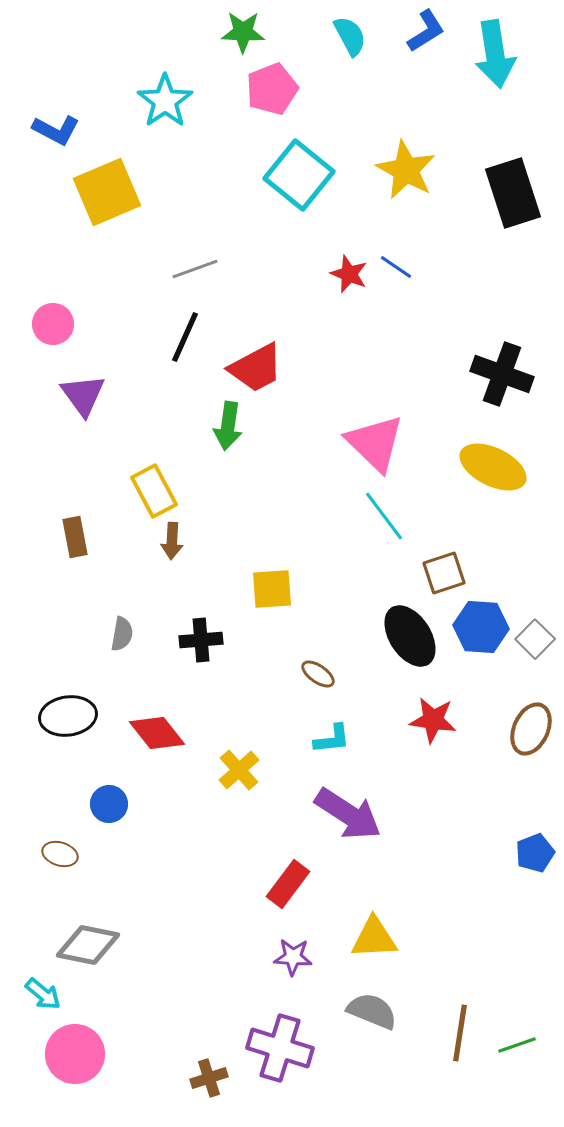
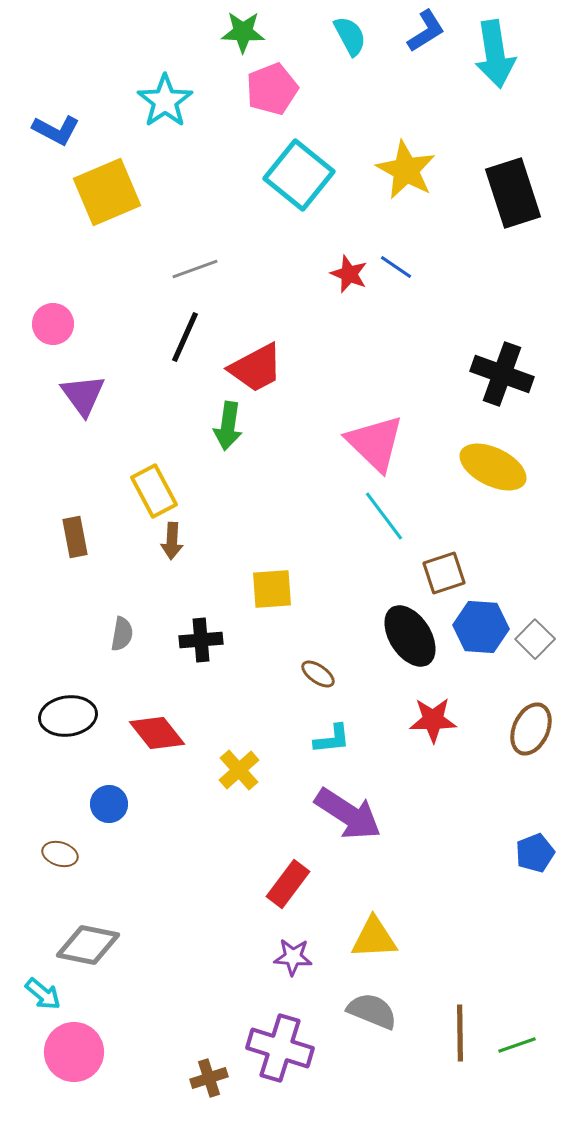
red star at (433, 720): rotated 9 degrees counterclockwise
brown line at (460, 1033): rotated 10 degrees counterclockwise
pink circle at (75, 1054): moved 1 px left, 2 px up
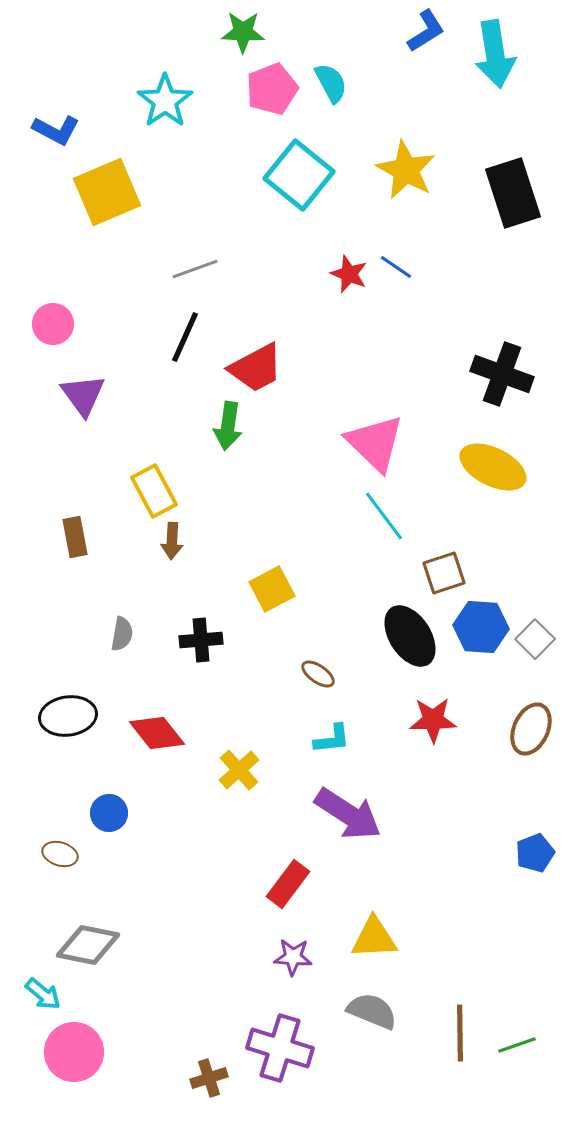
cyan semicircle at (350, 36): moved 19 px left, 47 px down
yellow square at (272, 589): rotated 24 degrees counterclockwise
blue circle at (109, 804): moved 9 px down
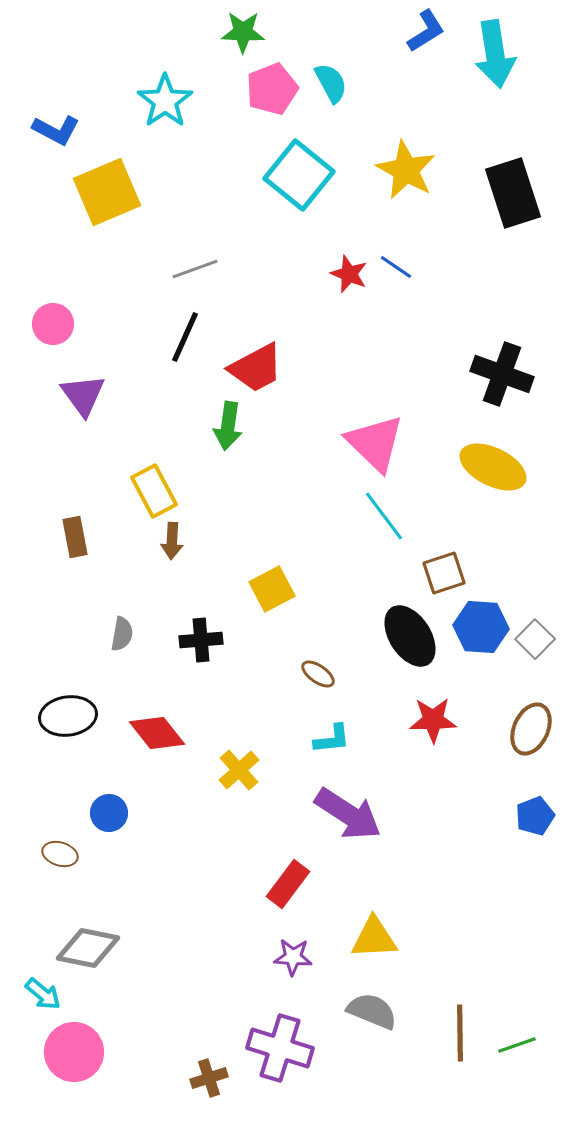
blue pentagon at (535, 853): moved 37 px up
gray diamond at (88, 945): moved 3 px down
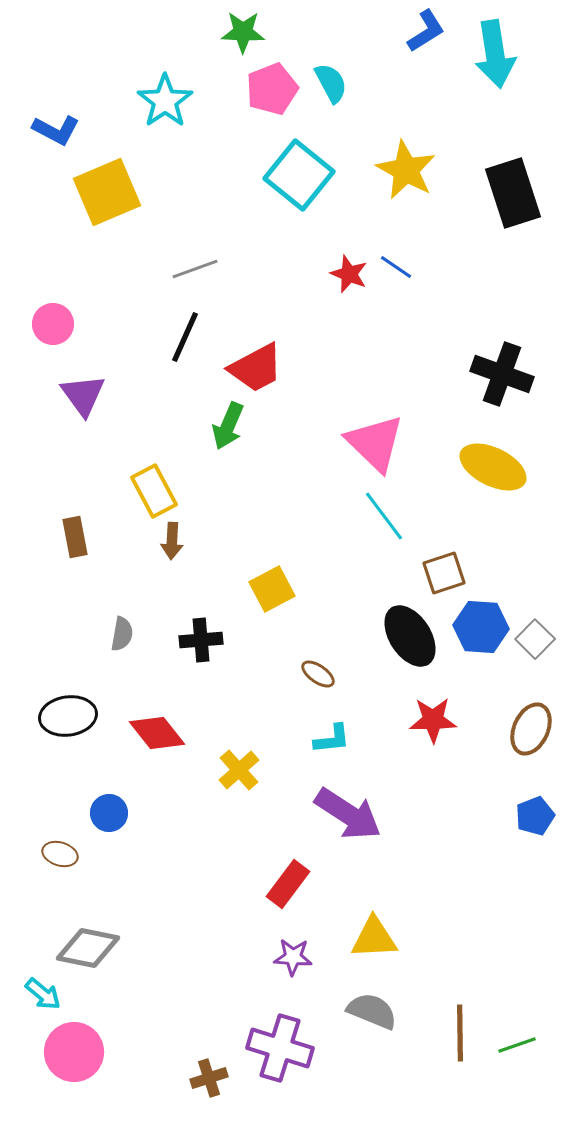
green arrow at (228, 426): rotated 15 degrees clockwise
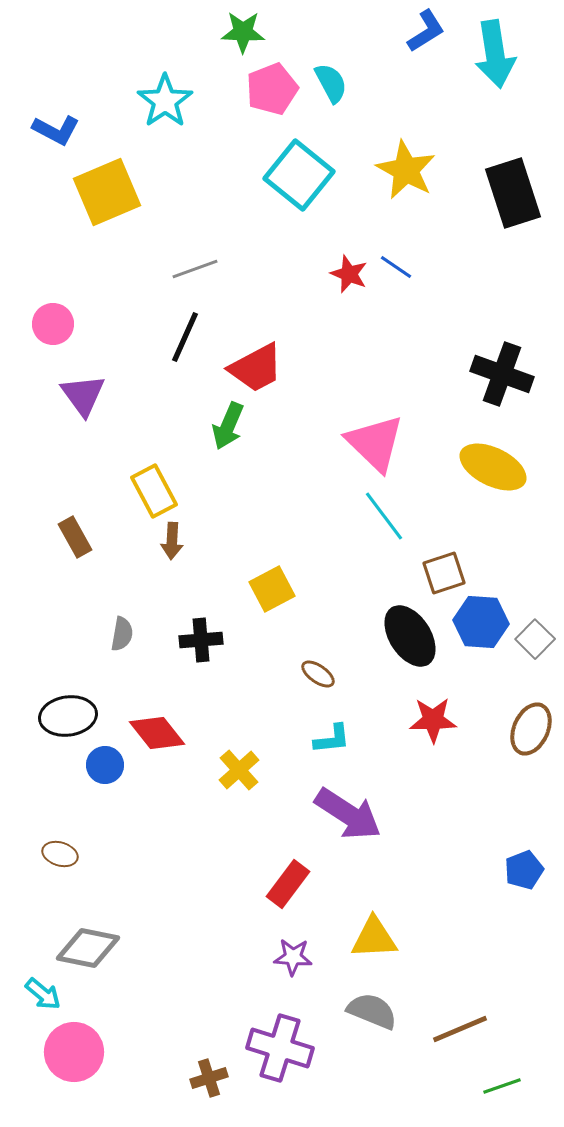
brown rectangle at (75, 537): rotated 18 degrees counterclockwise
blue hexagon at (481, 627): moved 5 px up
blue circle at (109, 813): moved 4 px left, 48 px up
blue pentagon at (535, 816): moved 11 px left, 54 px down
brown line at (460, 1033): moved 4 px up; rotated 68 degrees clockwise
green line at (517, 1045): moved 15 px left, 41 px down
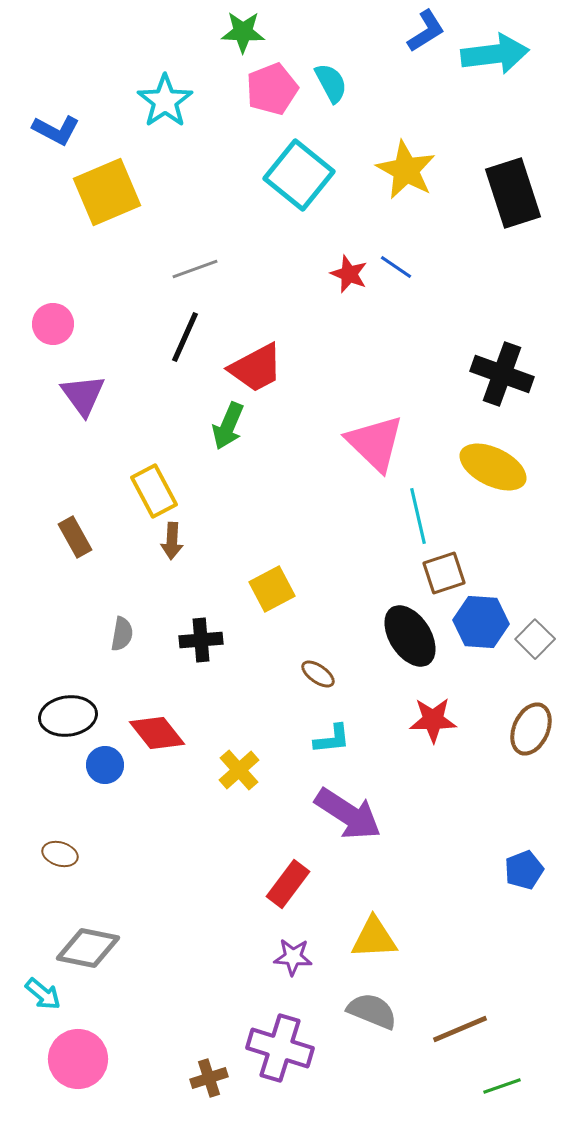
cyan arrow at (495, 54): rotated 88 degrees counterclockwise
cyan line at (384, 516): moved 34 px right; rotated 24 degrees clockwise
pink circle at (74, 1052): moved 4 px right, 7 px down
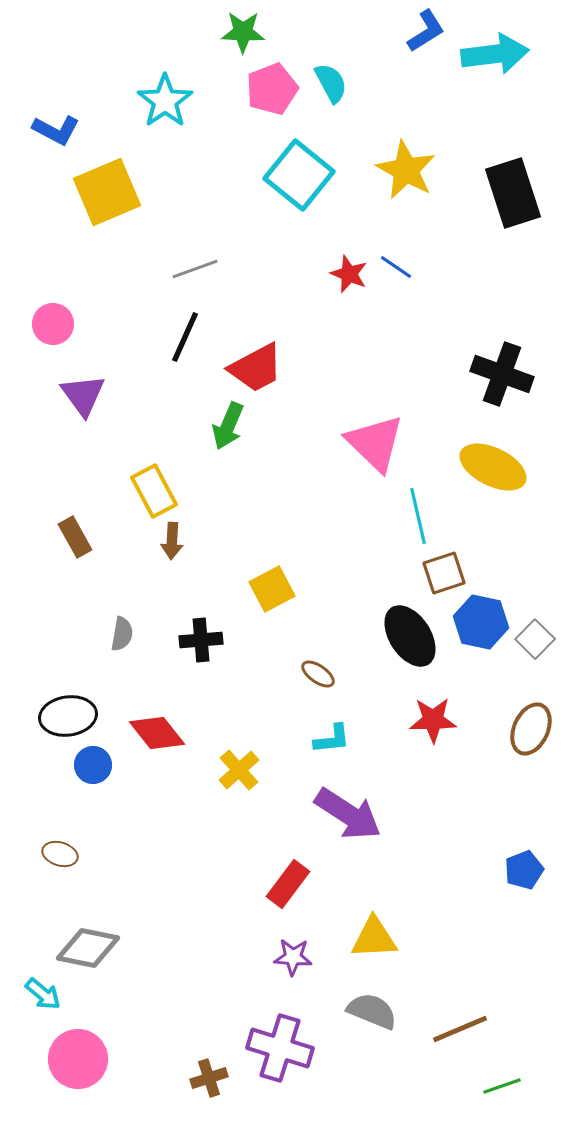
blue hexagon at (481, 622): rotated 8 degrees clockwise
blue circle at (105, 765): moved 12 px left
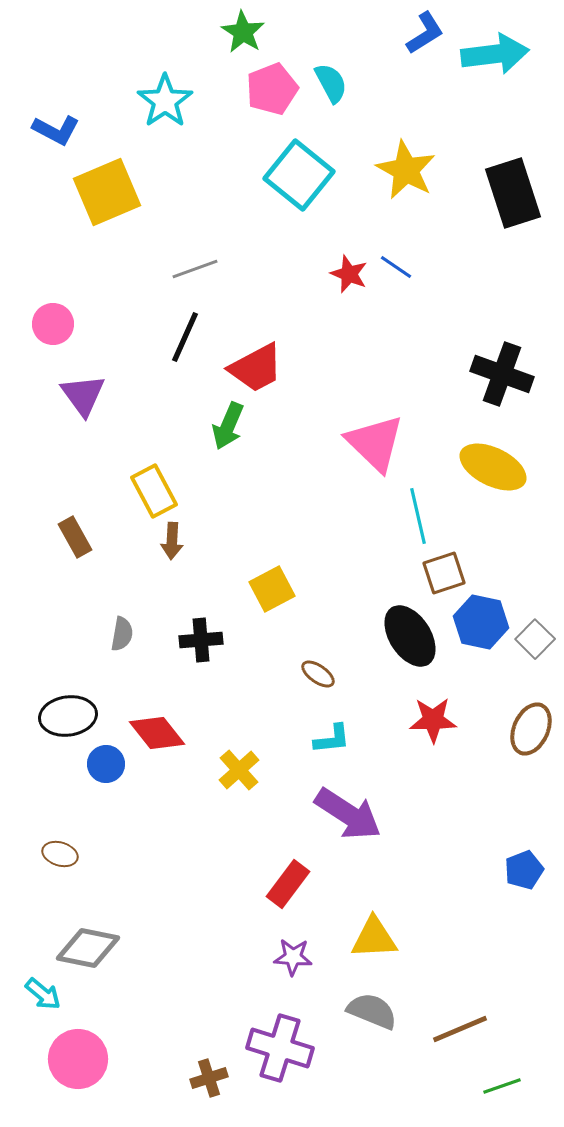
blue L-shape at (426, 31): moved 1 px left, 2 px down
green star at (243, 32): rotated 30 degrees clockwise
blue circle at (93, 765): moved 13 px right, 1 px up
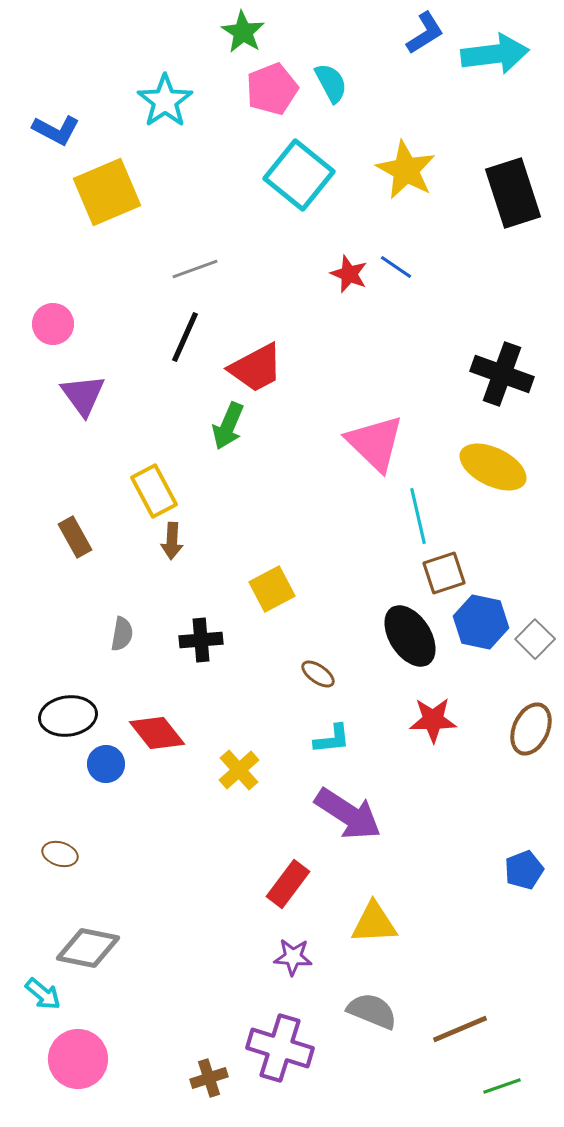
yellow triangle at (374, 938): moved 15 px up
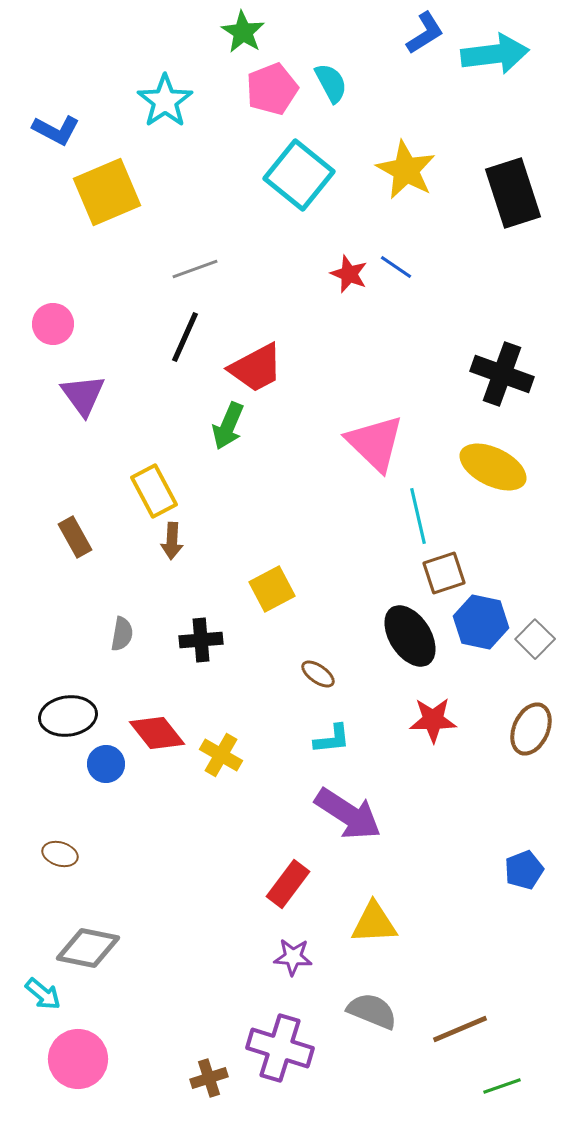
yellow cross at (239, 770): moved 18 px left, 15 px up; rotated 18 degrees counterclockwise
